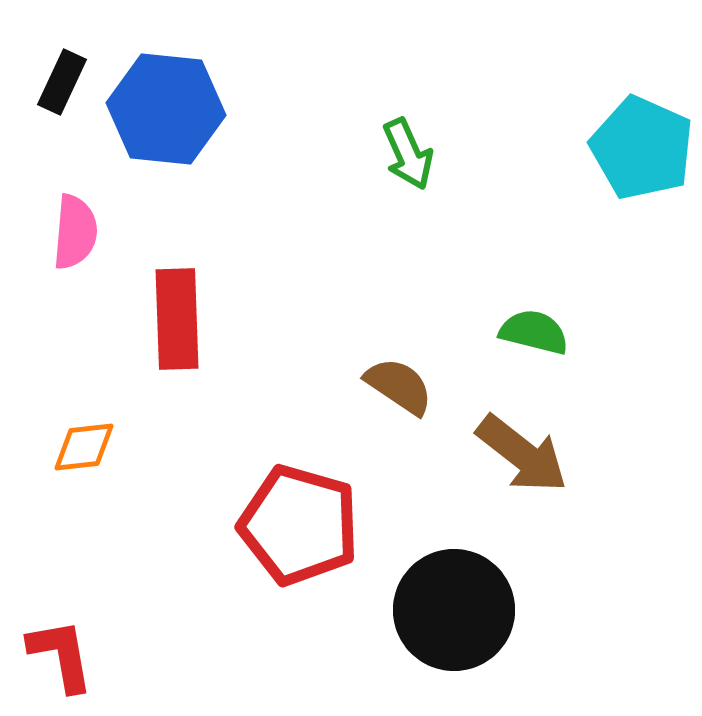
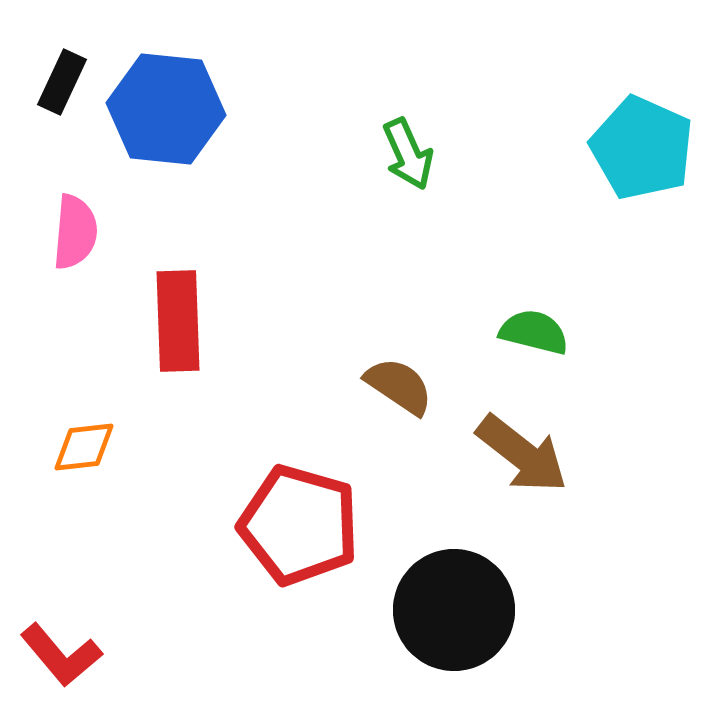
red rectangle: moved 1 px right, 2 px down
red L-shape: rotated 150 degrees clockwise
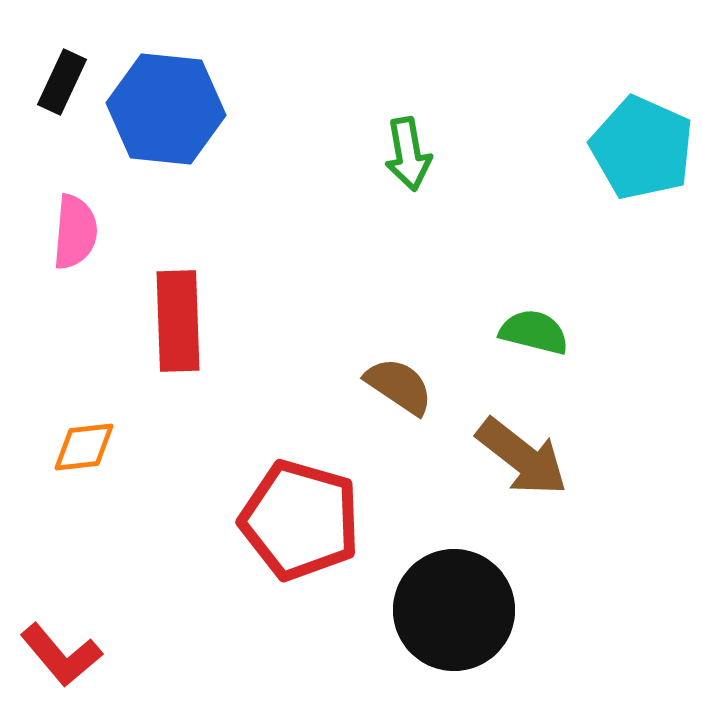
green arrow: rotated 14 degrees clockwise
brown arrow: moved 3 px down
red pentagon: moved 1 px right, 5 px up
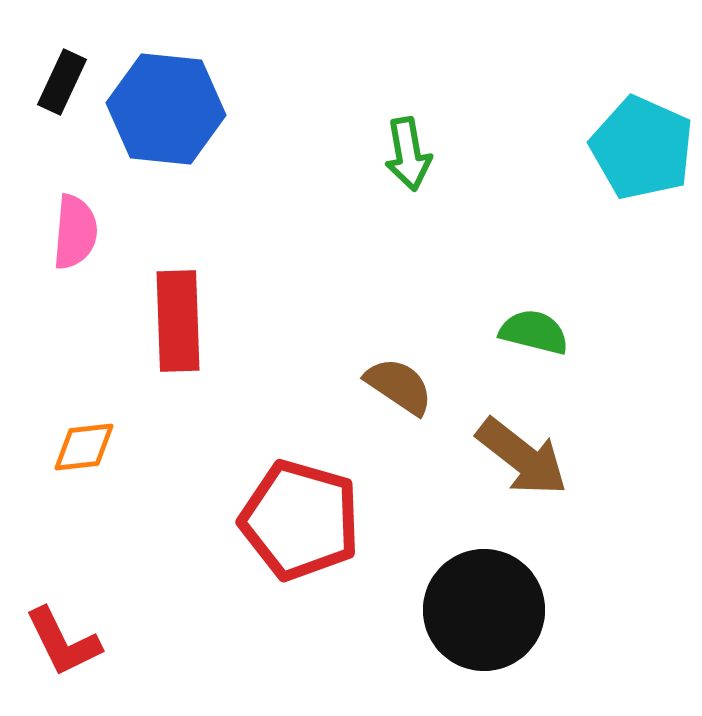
black circle: moved 30 px right
red L-shape: moved 2 px right, 13 px up; rotated 14 degrees clockwise
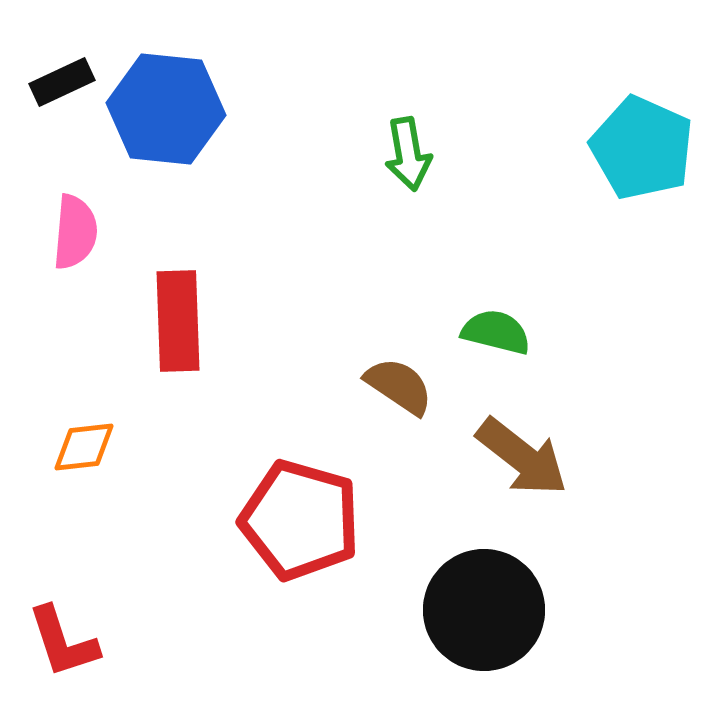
black rectangle: rotated 40 degrees clockwise
green semicircle: moved 38 px left
red L-shape: rotated 8 degrees clockwise
